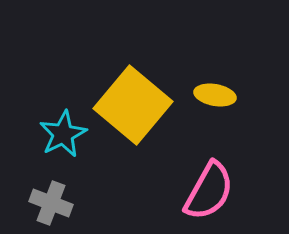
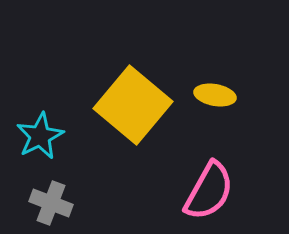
cyan star: moved 23 px left, 2 px down
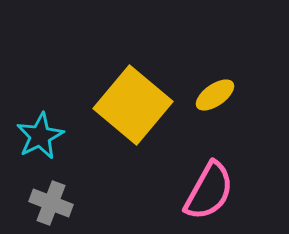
yellow ellipse: rotated 45 degrees counterclockwise
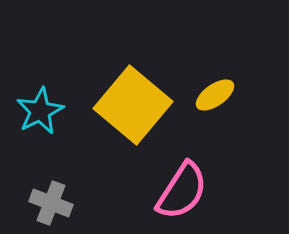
cyan star: moved 25 px up
pink semicircle: moved 27 px left; rotated 4 degrees clockwise
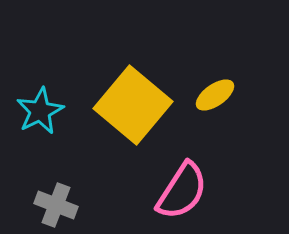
gray cross: moved 5 px right, 2 px down
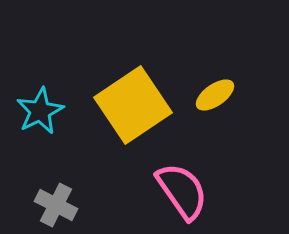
yellow square: rotated 16 degrees clockwise
pink semicircle: rotated 68 degrees counterclockwise
gray cross: rotated 6 degrees clockwise
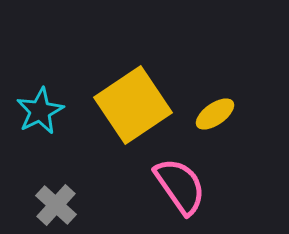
yellow ellipse: moved 19 px down
pink semicircle: moved 2 px left, 5 px up
gray cross: rotated 15 degrees clockwise
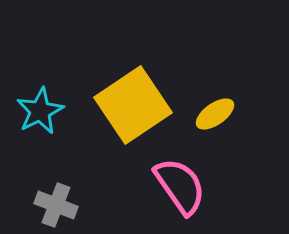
gray cross: rotated 21 degrees counterclockwise
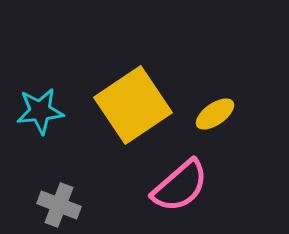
cyan star: rotated 21 degrees clockwise
pink semicircle: rotated 84 degrees clockwise
gray cross: moved 3 px right
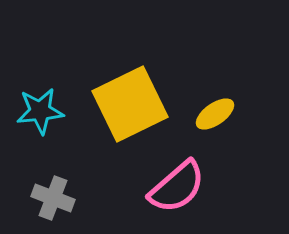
yellow square: moved 3 px left, 1 px up; rotated 8 degrees clockwise
pink semicircle: moved 3 px left, 1 px down
gray cross: moved 6 px left, 7 px up
